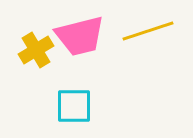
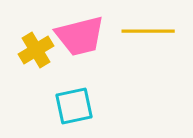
yellow line: rotated 18 degrees clockwise
cyan square: rotated 12 degrees counterclockwise
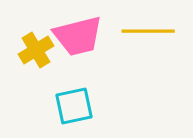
pink trapezoid: moved 2 px left
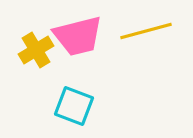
yellow line: moved 2 px left; rotated 15 degrees counterclockwise
cyan square: rotated 33 degrees clockwise
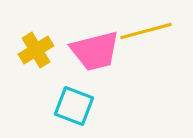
pink trapezoid: moved 17 px right, 15 px down
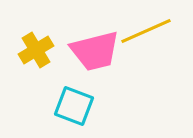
yellow line: rotated 9 degrees counterclockwise
